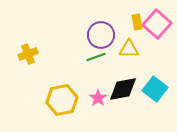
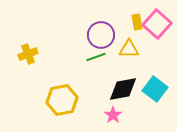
pink star: moved 15 px right, 17 px down
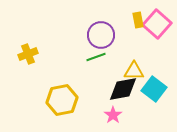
yellow rectangle: moved 1 px right, 2 px up
yellow triangle: moved 5 px right, 22 px down
cyan square: moved 1 px left
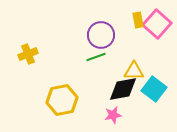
pink star: rotated 24 degrees clockwise
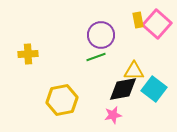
yellow cross: rotated 18 degrees clockwise
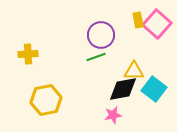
yellow hexagon: moved 16 px left
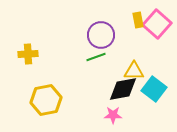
pink star: rotated 12 degrees clockwise
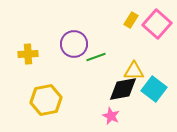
yellow rectangle: moved 7 px left; rotated 42 degrees clockwise
purple circle: moved 27 px left, 9 px down
pink star: moved 2 px left, 1 px down; rotated 24 degrees clockwise
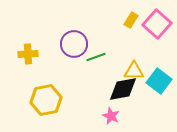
cyan square: moved 5 px right, 8 px up
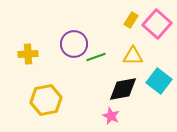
yellow triangle: moved 1 px left, 15 px up
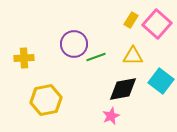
yellow cross: moved 4 px left, 4 px down
cyan square: moved 2 px right
pink star: rotated 24 degrees clockwise
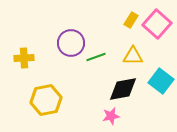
purple circle: moved 3 px left, 1 px up
pink star: rotated 12 degrees clockwise
